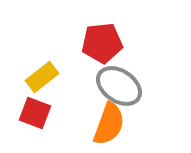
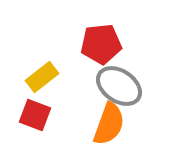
red pentagon: moved 1 px left, 1 px down
red square: moved 2 px down
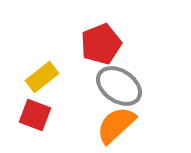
red pentagon: rotated 15 degrees counterclockwise
orange semicircle: moved 7 px right, 1 px down; rotated 153 degrees counterclockwise
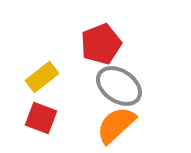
red square: moved 6 px right, 3 px down
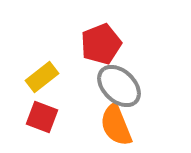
gray ellipse: rotated 9 degrees clockwise
red square: moved 1 px right, 1 px up
orange semicircle: rotated 69 degrees counterclockwise
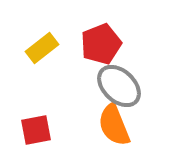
yellow rectangle: moved 29 px up
red square: moved 6 px left, 13 px down; rotated 32 degrees counterclockwise
orange semicircle: moved 2 px left
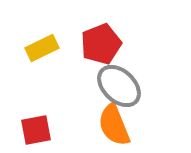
yellow rectangle: rotated 12 degrees clockwise
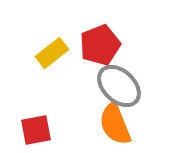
red pentagon: moved 1 px left, 1 px down
yellow rectangle: moved 10 px right, 5 px down; rotated 12 degrees counterclockwise
orange semicircle: moved 1 px right, 1 px up
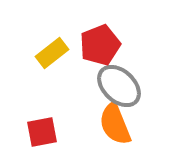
red square: moved 6 px right, 2 px down
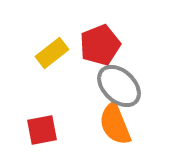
red square: moved 2 px up
